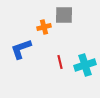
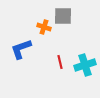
gray square: moved 1 px left, 1 px down
orange cross: rotated 32 degrees clockwise
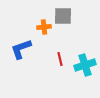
orange cross: rotated 24 degrees counterclockwise
red line: moved 3 px up
